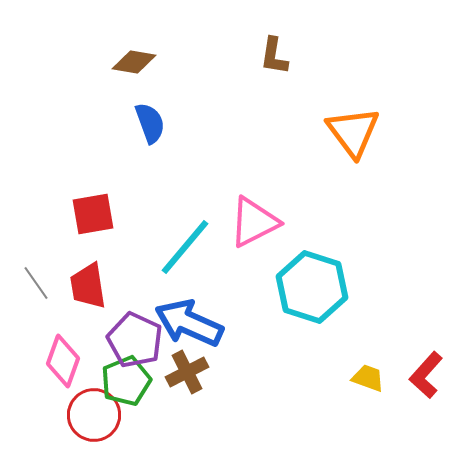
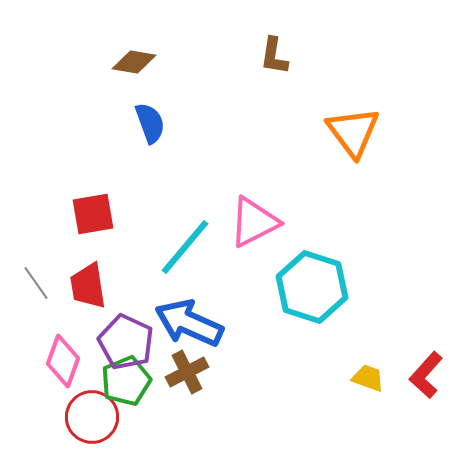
purple pentagon: moved 9 px left, 2 px down
red circle: moved 2 px left, 2 px down
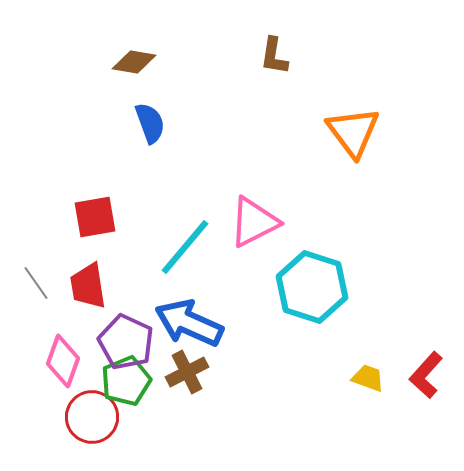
red square: moved 2 px right, 3 px down
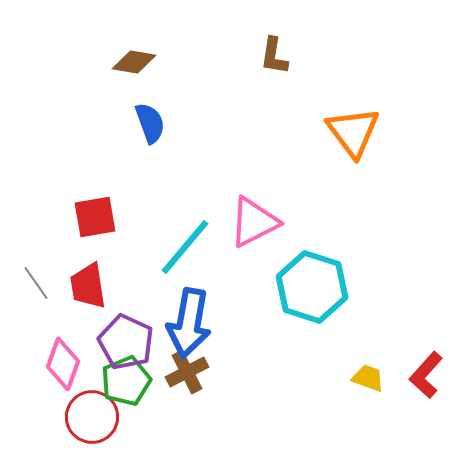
blue arrow: rotated 104 degrees counterclockwise
pink diamond: moved 3 px down
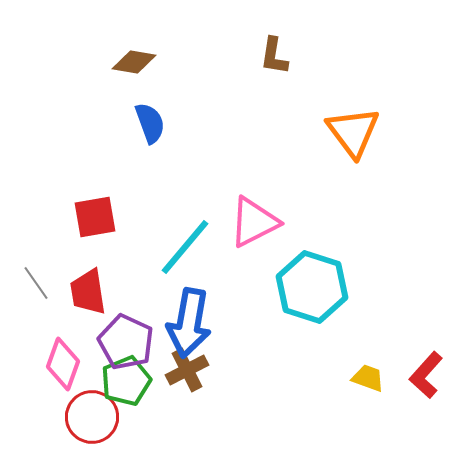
red trapezoid: moved 6 px down
brown cross: moved 2 px up
